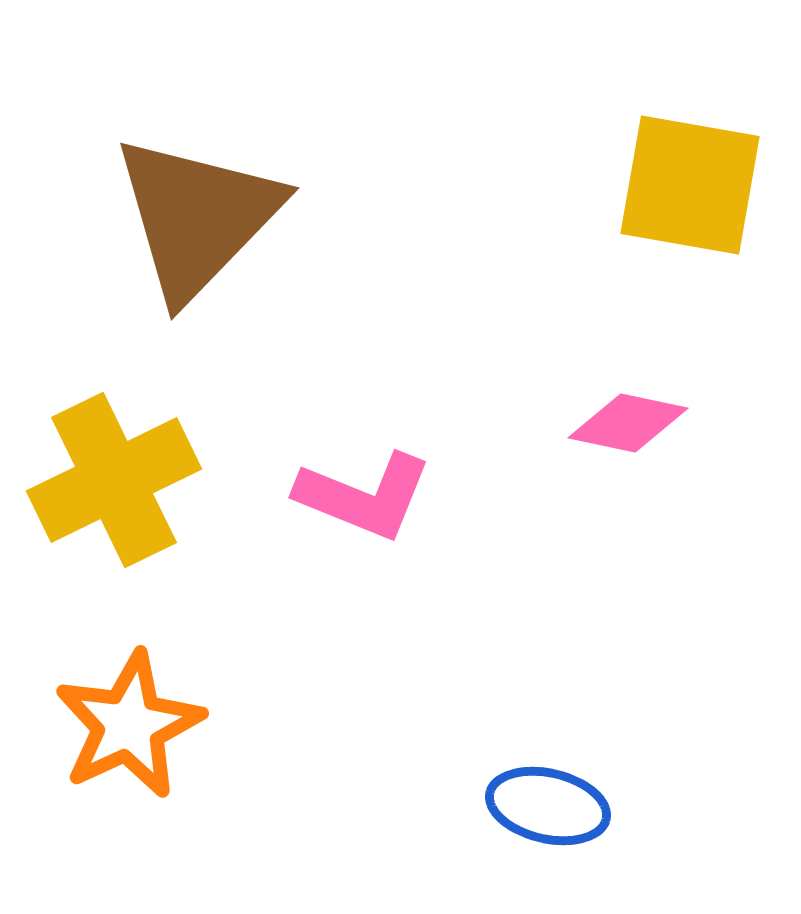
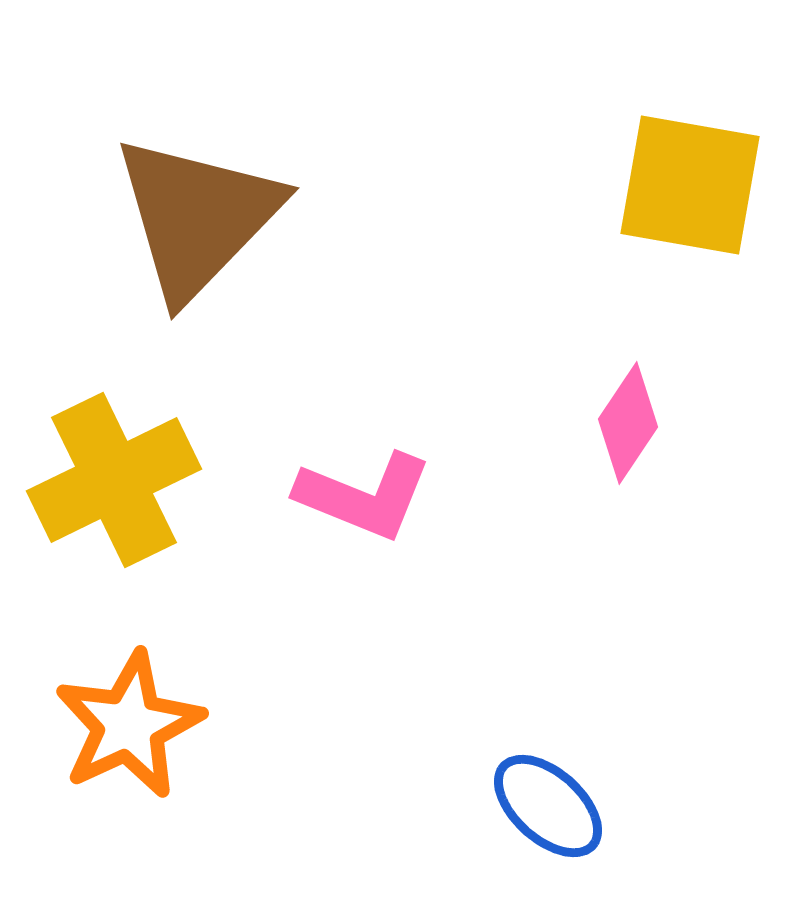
pink diamond: rotated 68 degrees counterclockwise
blue ellipse: rotated 29 degrees clockwise
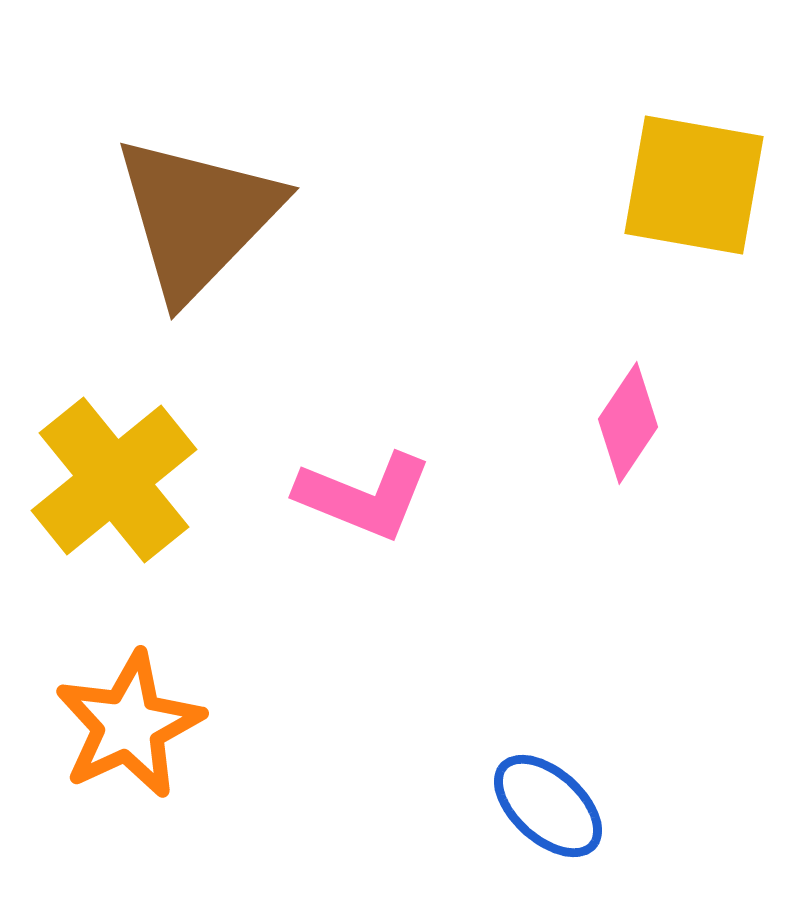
yellow square: moved 4 px right
yellow cross: rotated 13 degrees counterclockwise
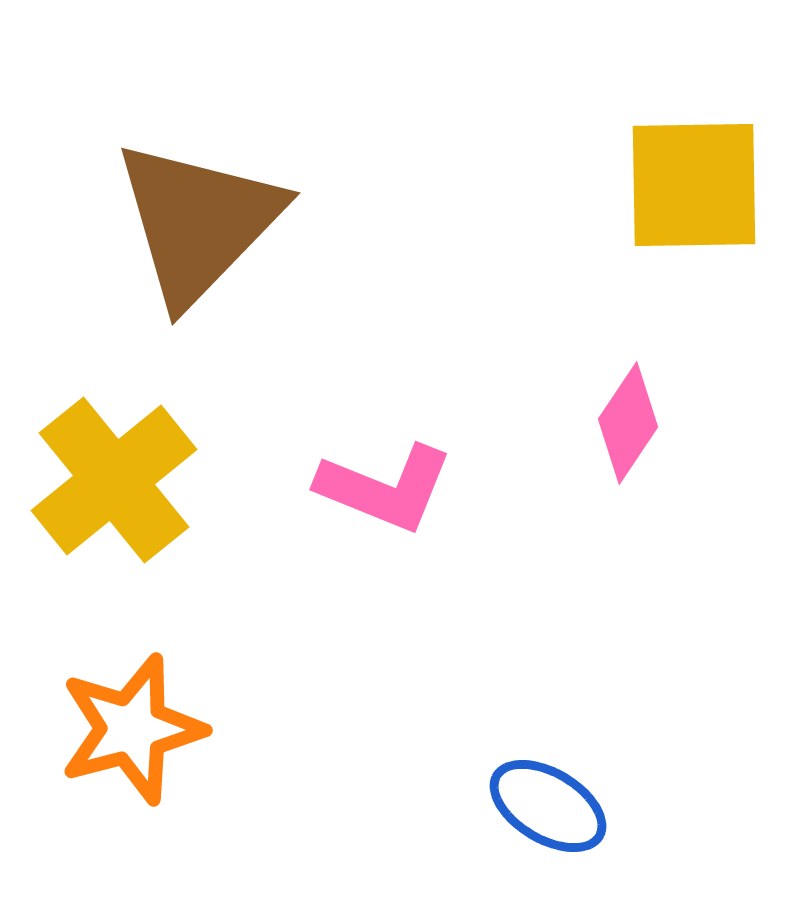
yellow square: rotated 11 degrees counterclockwise
brown triangle: moved 1 px right, 5 px down
pink L-shape: moved 21 px right, 8 px up
orange star: moved 3 px right, 4 px down; rotated 10 degrees clockwise
blue ellipse: rotated 11 degrees counterclockwise
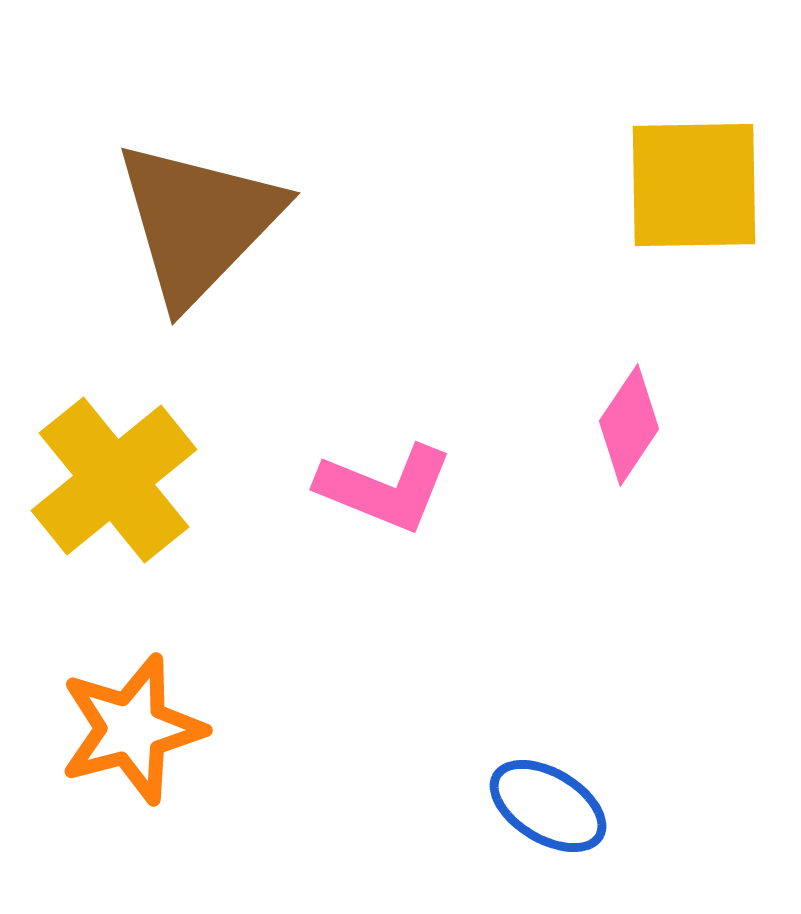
pink diamond: moved 1 px right, 2 px down
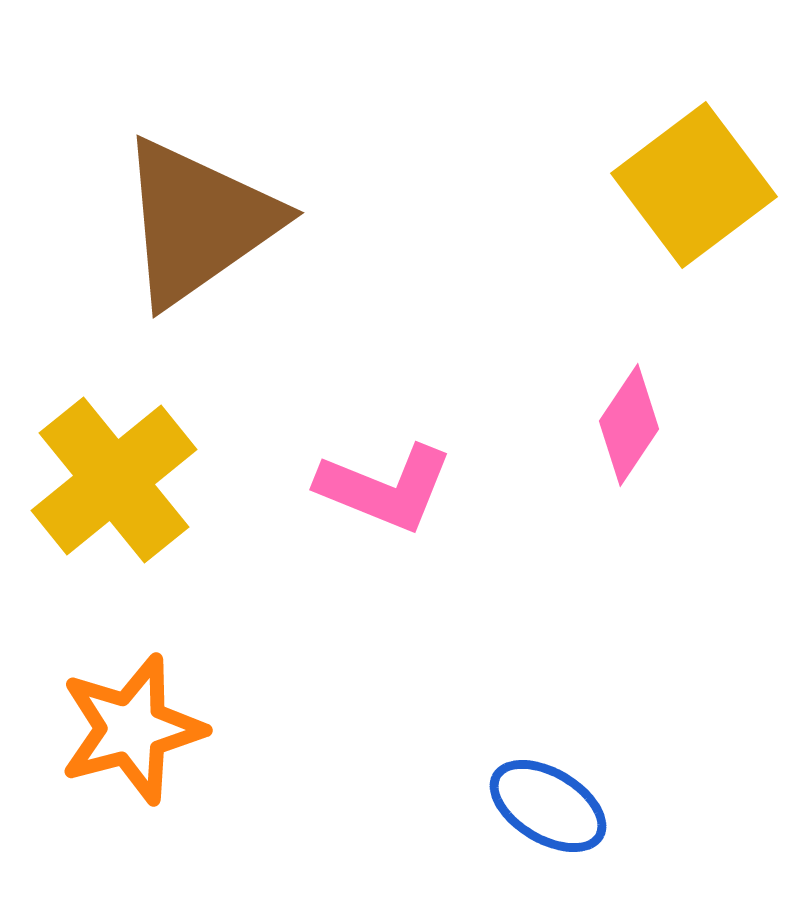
yellow square: rotated 36 degrees counterclockwise
brown triangle: rotated 11 degrees clockwise
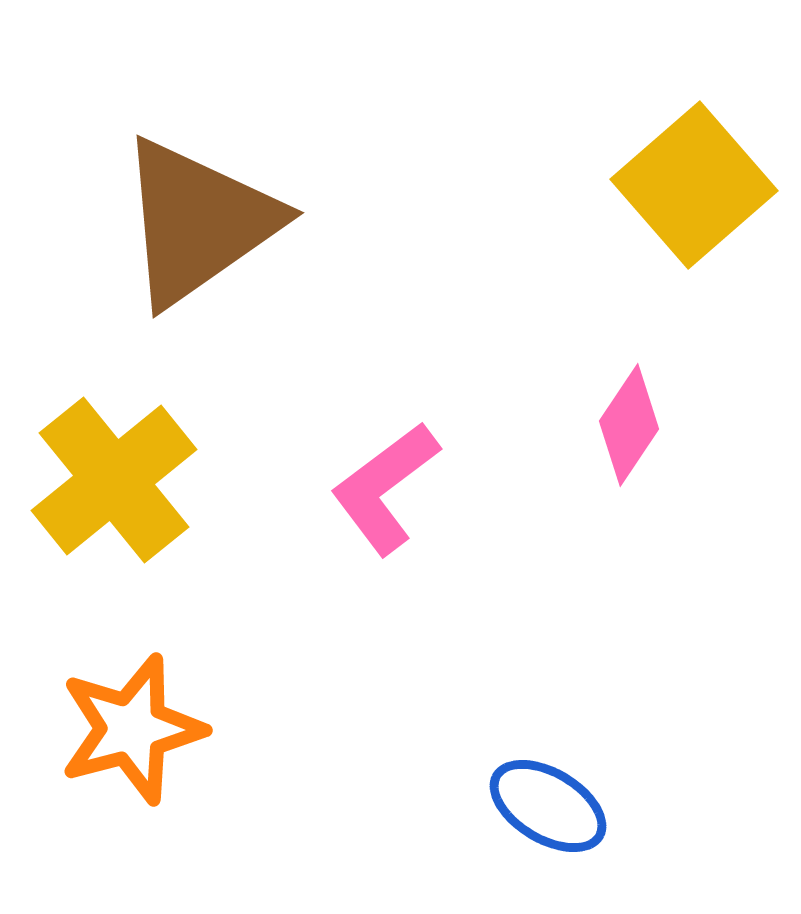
yellow square: rotated 4 degrees counterclockwise
pink L-shape: rotated 121 degrees clockwise
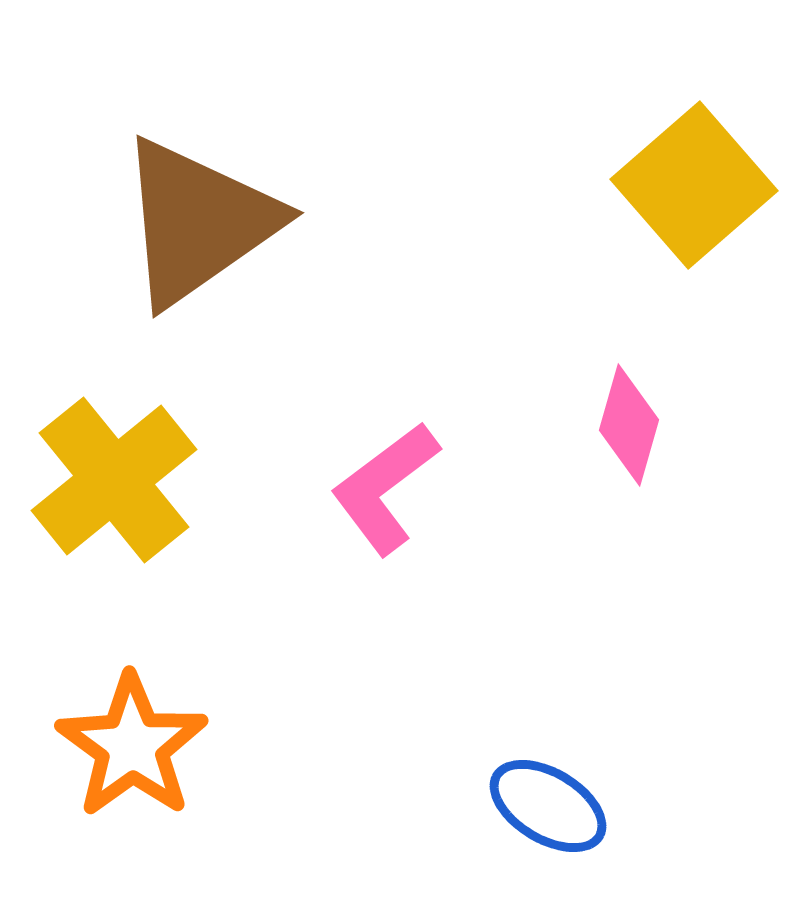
pink diamond: rotated 18 degrees counterclockwise
orange star: moved 17 px down; rotated 21 degrees counterclockwise
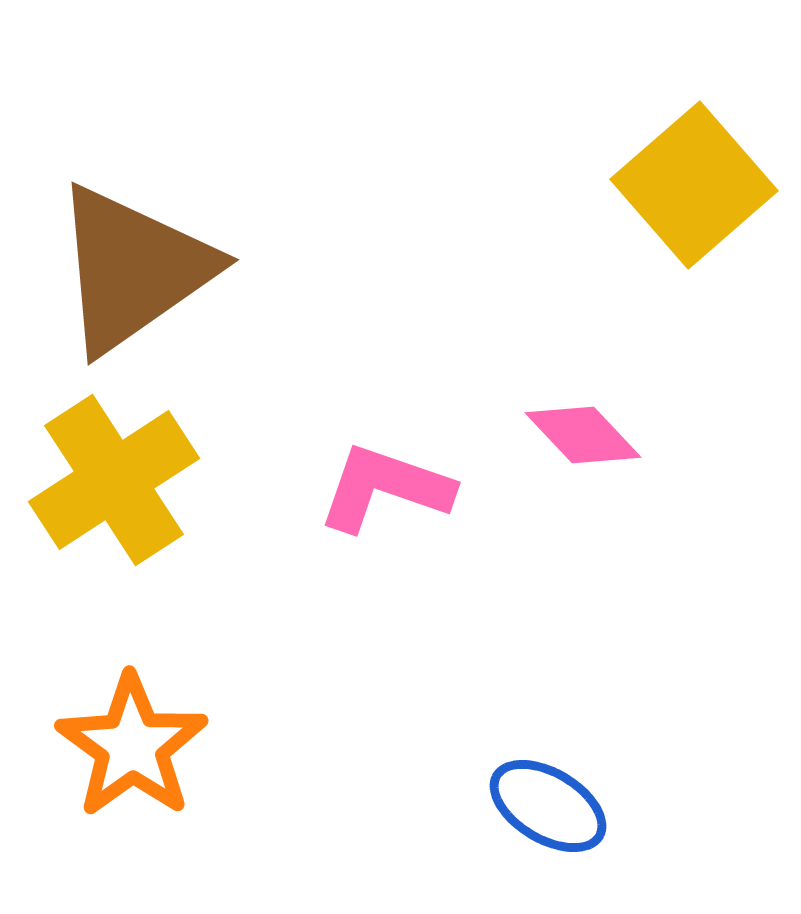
brown triangle: moved 65 px left, 47 px down
pink diamond: moved 46 px left, 10 px down; rotated 59 degrees counterclockwise
yellow cross: rotated 6 degrees clockwise
pink L-shape: rotated 56 degrees clockwise
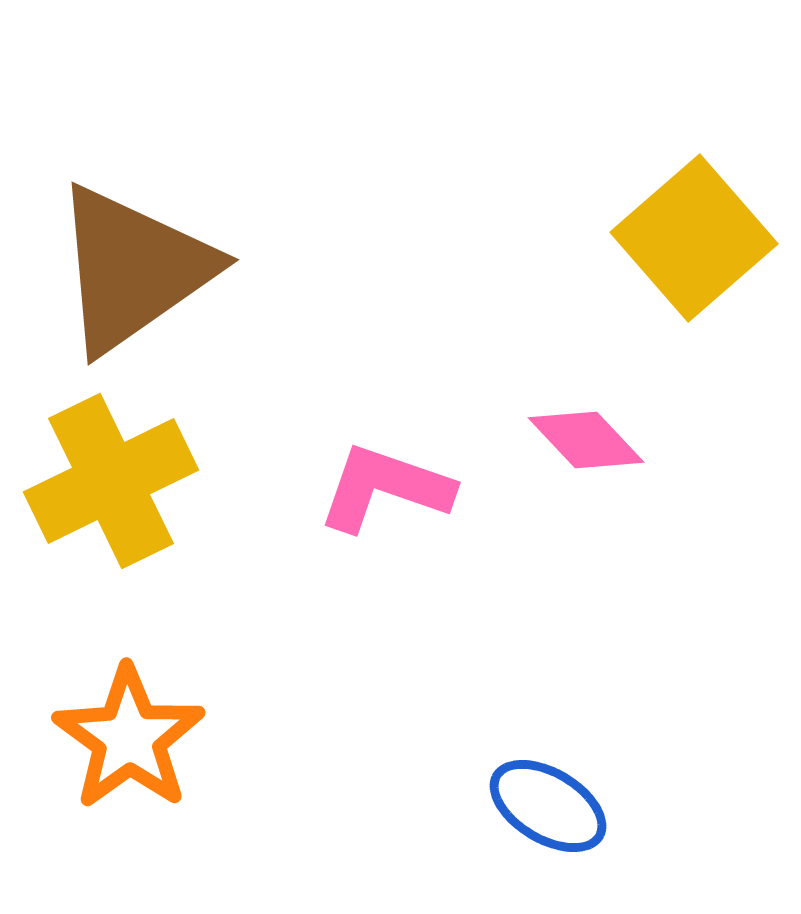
yellow square: moved 53 px down
pink diamond: moved 3 px right, 5 px down
yellow cross: moved 3 px left, 1 px down; rotated 7 degrees clockwise
orange star: moved 3 px left, 8 px up
